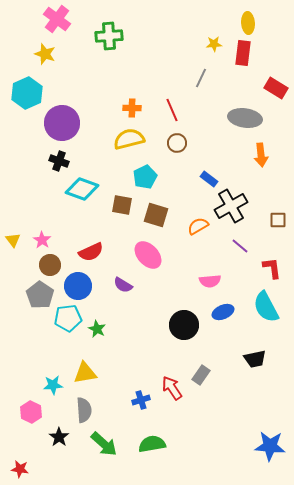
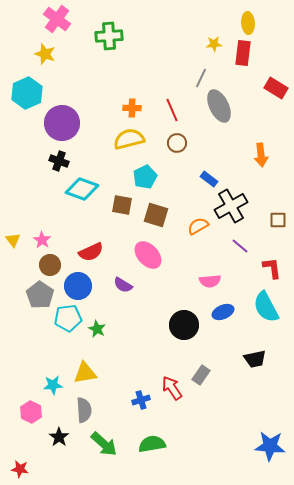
gray ellipse at (245, 118): moved 26 px left, 12 px up; rotated 56 degrees clockwise
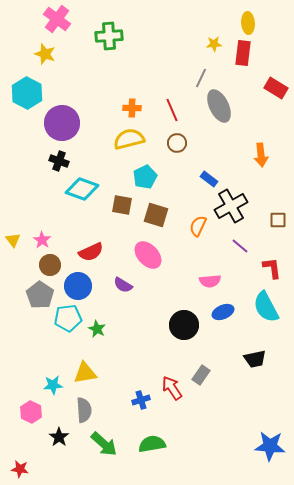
cyan hexagon at (27, 93): rotated 8 degrees counterclockwise
orange semicircle at (198, 226): rotated 35 degrees counterclockwise
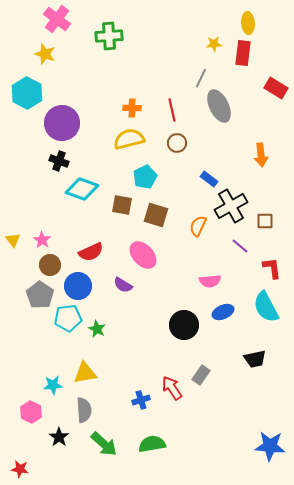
red line at (172, 110): rotated 10 degrees clockwise
brown square at (278, 220): moved 13 px left, 1 px down
pink ellipse at (148, 255): moved 5 px left
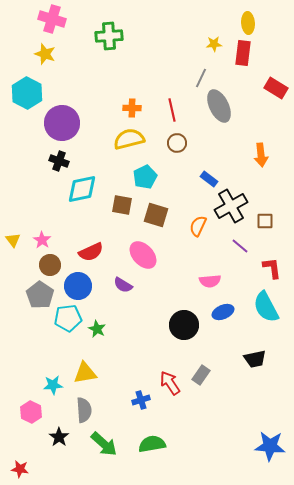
pink cross at (57, 19): moved 5 px left; rotated 20 degrees counterclockwise
cyan diamond at (82, 189): rotated 32 degrees counterclockwise
red arrow at (172, 388): moved 2 px left, 5 px up
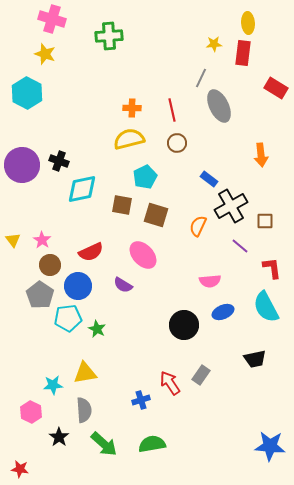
purple circle at (62, 123): moved 40 px left, 42 px down
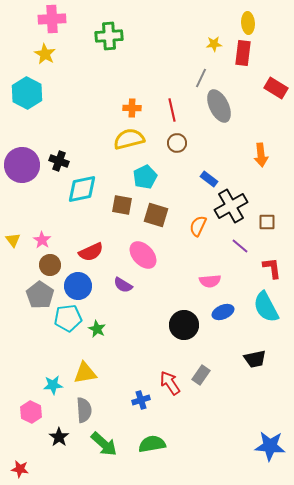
pink cross at (52, 19): rotated 20 degrees counterclockwise
yellow star at (45, 54): rotated 10 degrees clockwise
brown square at (265, 221): moved 2 px right, 1 px down
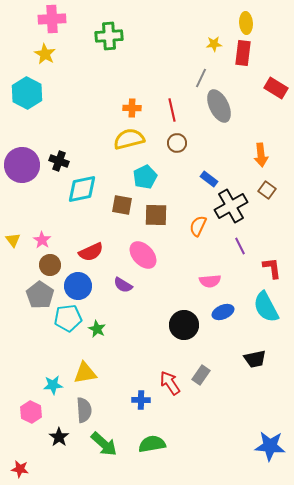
yellow ellipse at (248, 23): moved 2 px left
brown square at (156, 215): rotated 15 degrees counterclockwise
brown square at (267, 222): moved 32 px up; rotated 36 degrees clockwise
purple line at (240, 246): rotated 24 degrees clockwise
blue cross at (141, 400): rotated 18 degrees clockwise
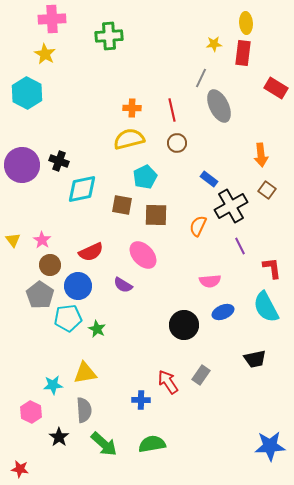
red arrow at (170, 383): moved 2 px left, 1 px up
blue star at (270, 446): rotated 8 degrees counterclockwise
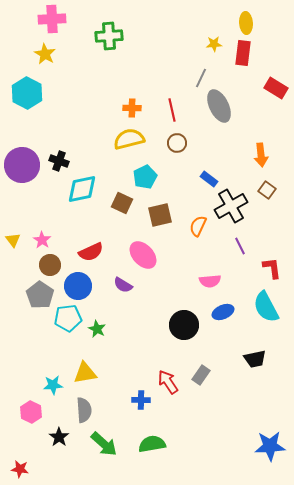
brown square at (122, 205): moved 2 px up; rotated 15 degrees clockwise
brown square at (156, 215): moved 4 px right; rotated 15 degrees counterclockwise
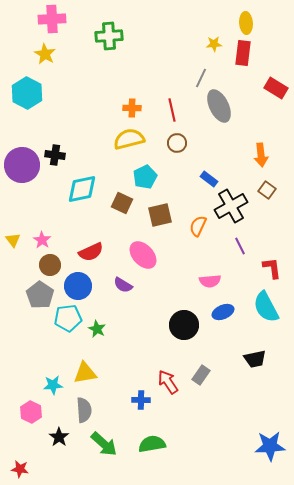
black cross at (59, 161): moved 4 px left, 6 px up; rotated 12 degrees counterclockwise
